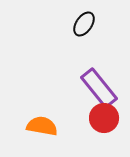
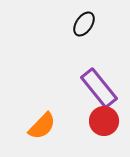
red circle: moved 3 px down
orange semicircle: rotated 124 degrees clockwise
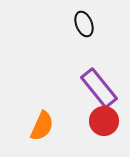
black ellipse: rotated 55 degrees counterclockwise
orange semicircle: rotated 20 degrees counterclockwise
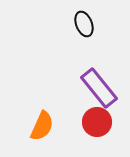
red circle: moved 7 px left, 1 px down
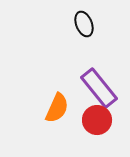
red circle: moved 2 px up
orange semicircle: moved 15 px right, 18 px up
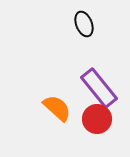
orange semicircle: rotated 72 degrees counterclockwise
red circle: moved 1 px up
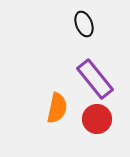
purple rectangle: moved 4 px left, 9 px up
orange semicircle: rotated 60 degrees clockwise
